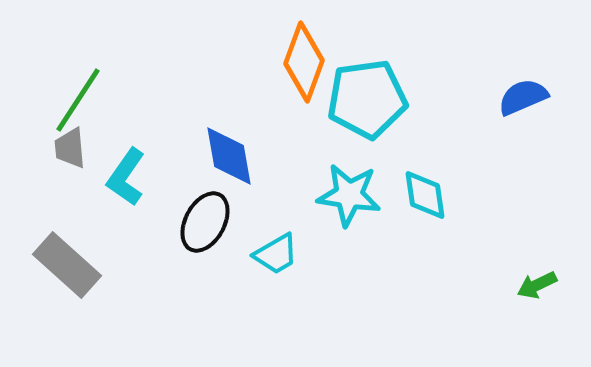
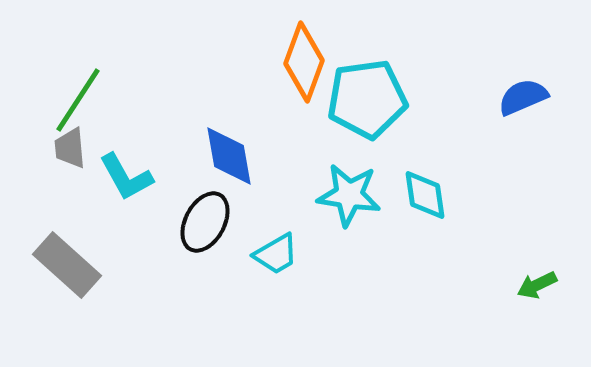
cyan L-shape: rotated 64 degrees counterclockwise
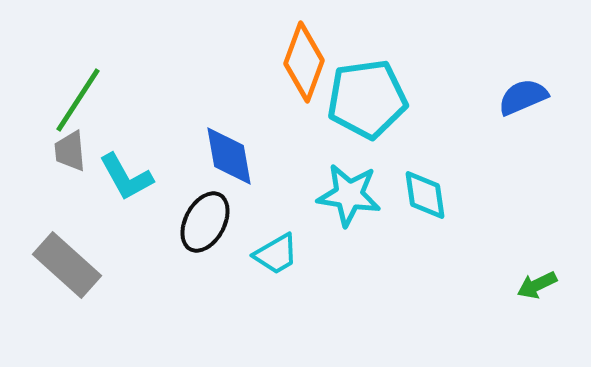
gray trapezoid: moved 3 px down
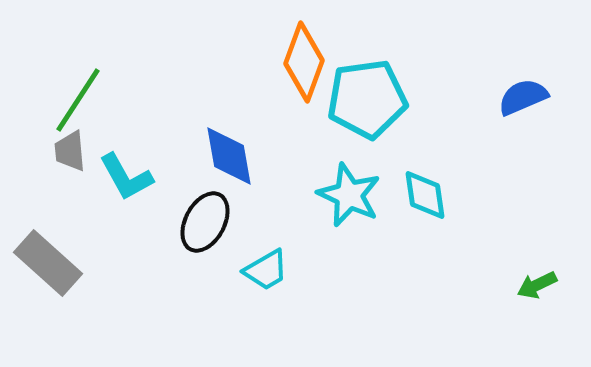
cyan star: rotated 16 degrees clockwise
cyan trapezoid: moved 10 px left, 16 px down
gray rectangle: moved 19 px left, 2 px up
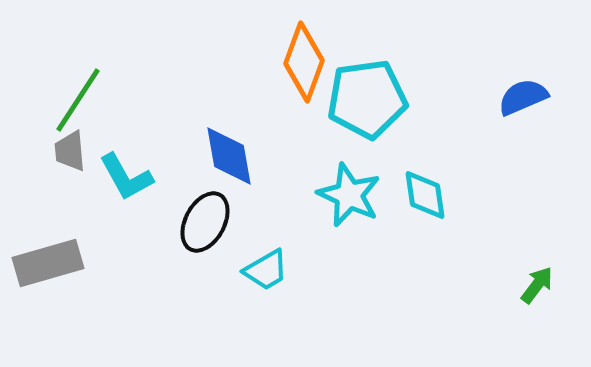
gray rectangle: rotated 58 degrees counterclockwise
green arrow: rotated 153 degrees clockwise
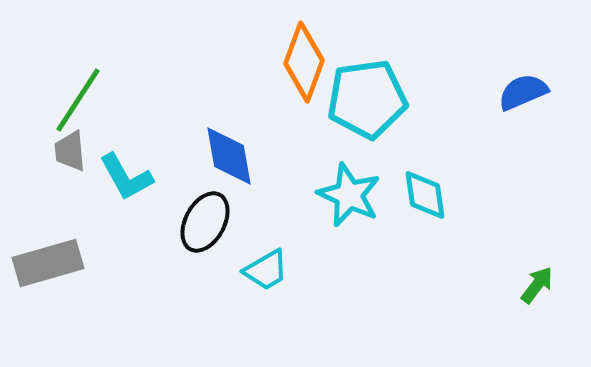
blue semicircle: moved 5 px up
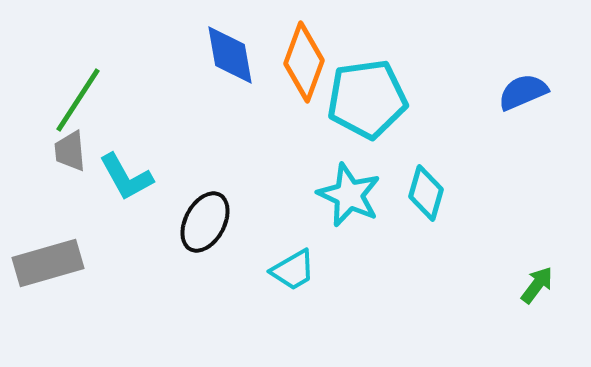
blue diamond: moved 1 px right, 101 px up
cyan diamond: moved 1 px right, 2 px up; rotated 24 degrees clockwise
cyan trapezoid: moved 27 px right
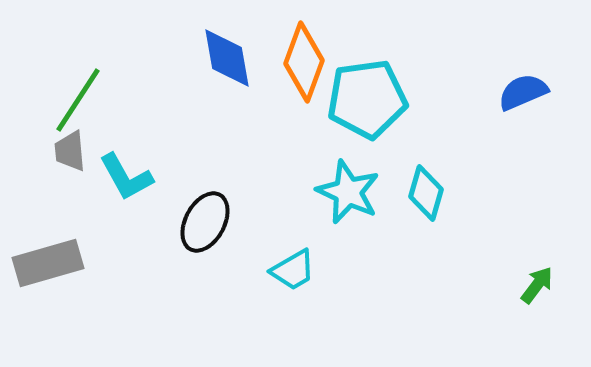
blue diamond: moved 3 px left, 3 px down
cyan star: moved 1 px left, 3 px up
